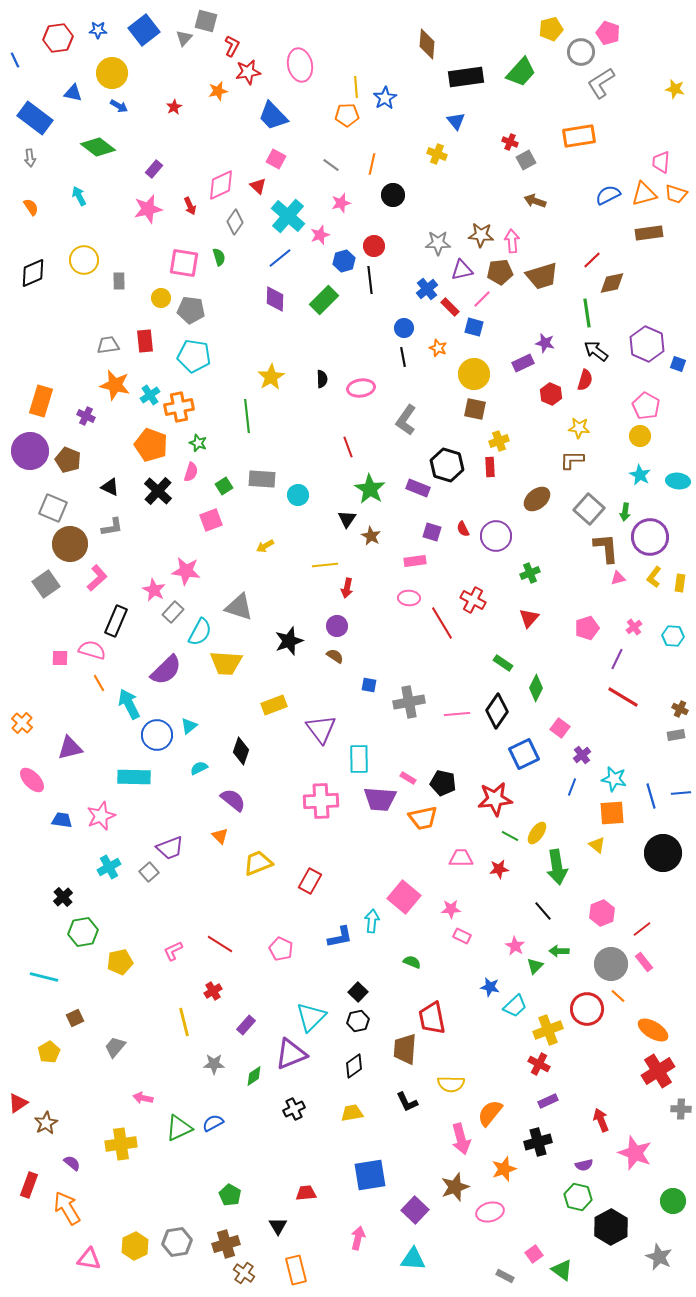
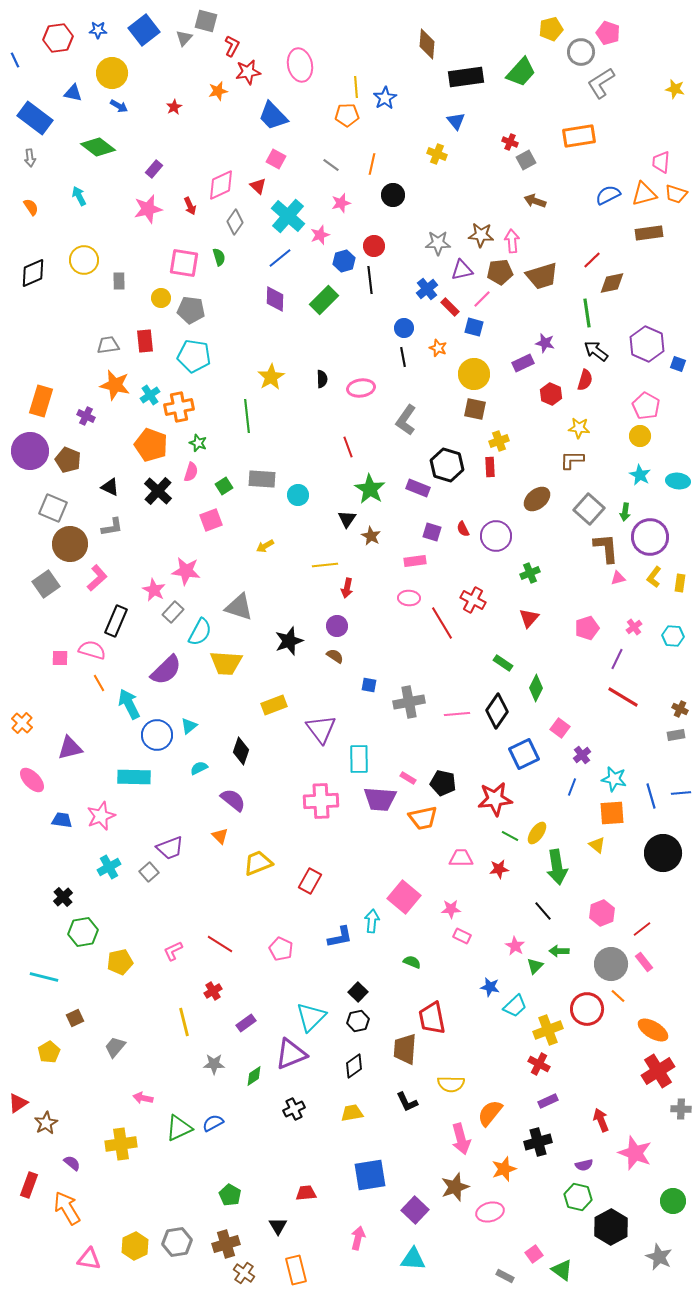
purple rectangle at (246, 1025): moved 2 px up; rotated 12 degrees clockwise
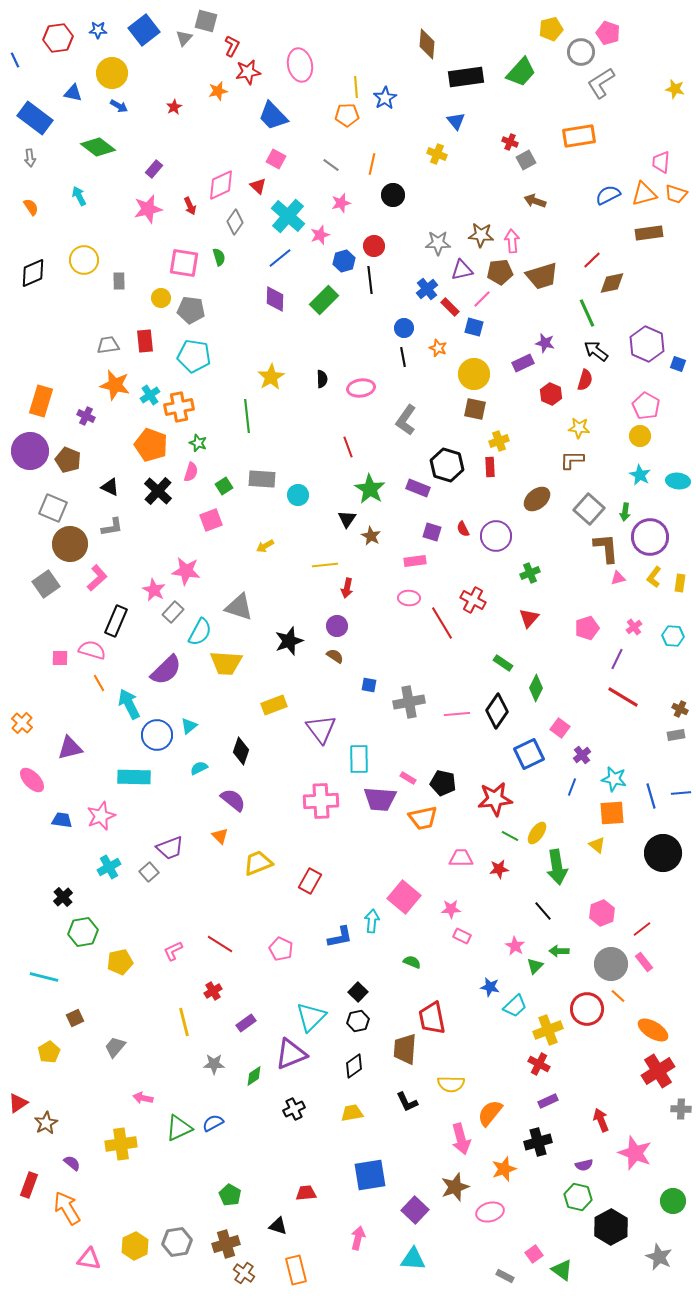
green line at (587, 313): rotated 16 degrees counterclockwise
blue square at (524, 754): moved 5 px right
black triangle at (278, 1226): rotated 42 degrees counterclockwise
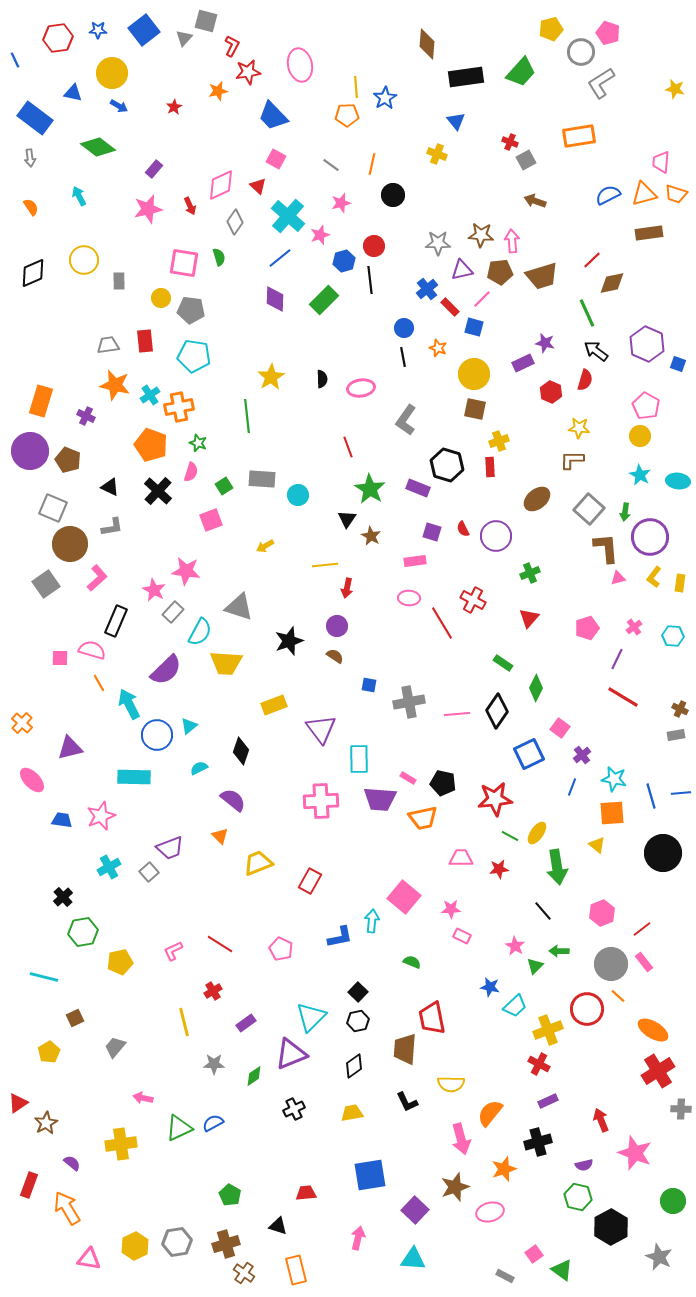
red hexagon at (551, 394): moved 2 px up
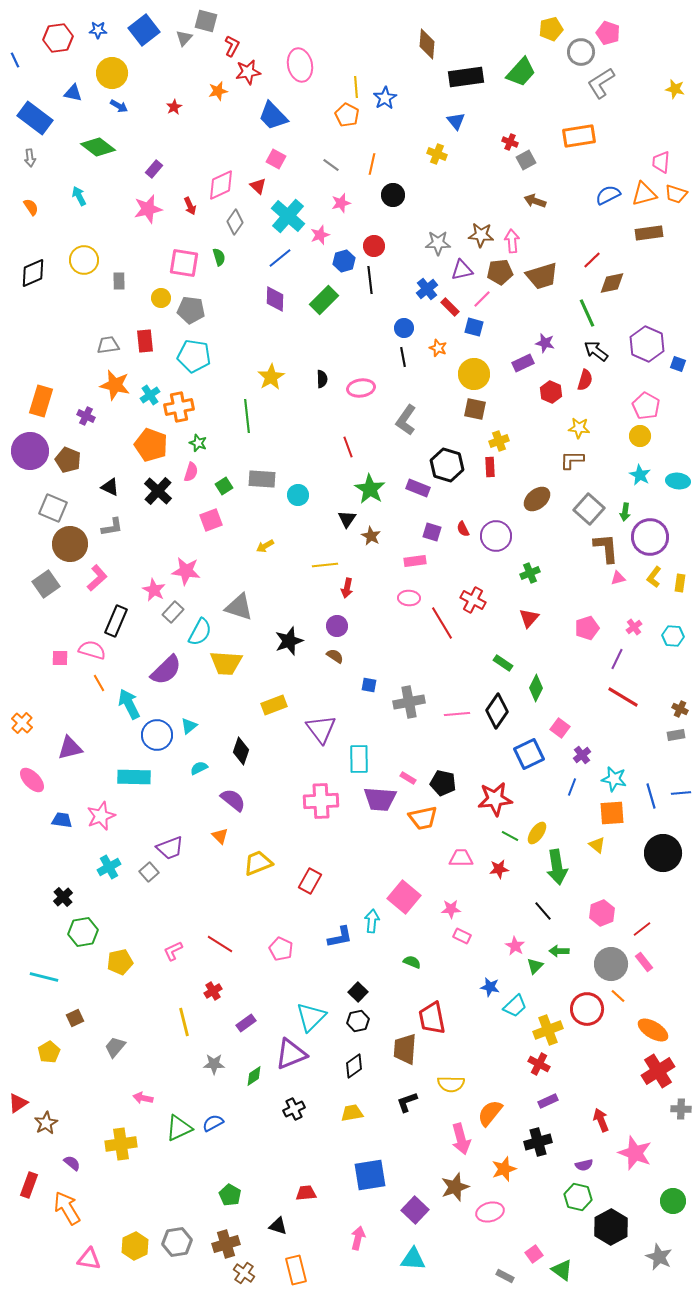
orange pentagon at (347, 115): rotated 30 degrees clockwise
black L-shape at (407, 1102): rotated 95 degrees clockwise
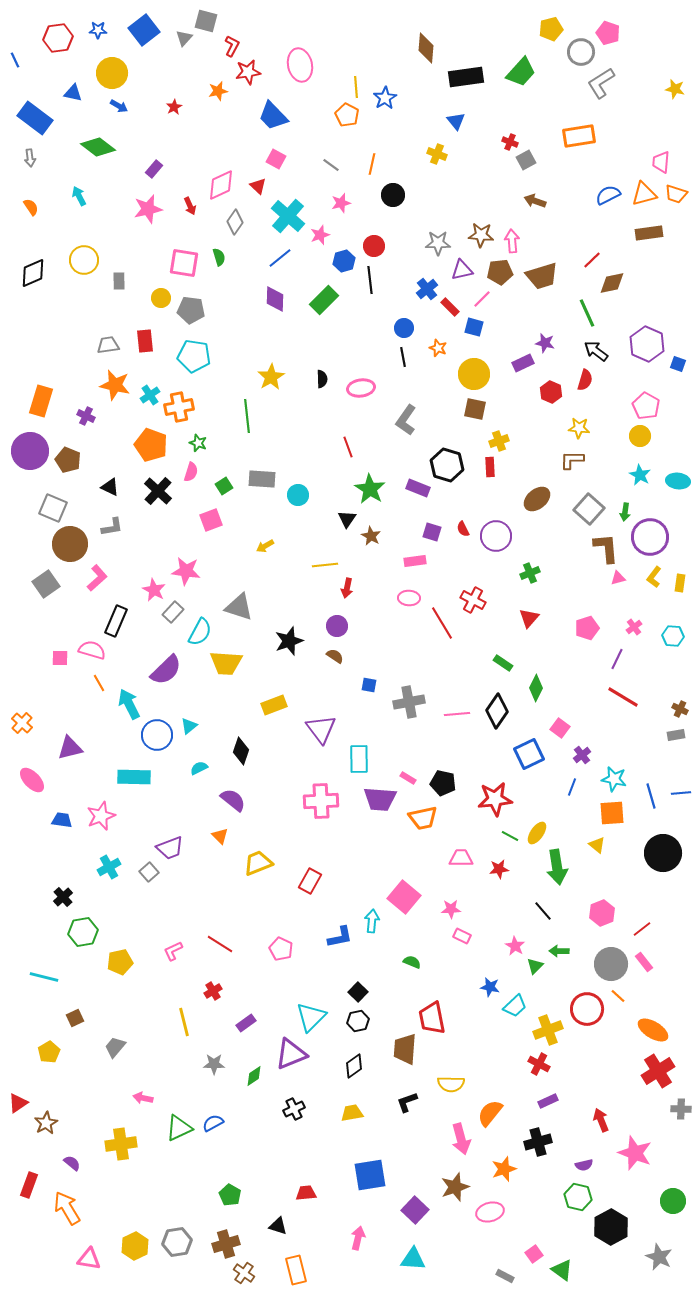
brown diamond at (427, 44): moved 1 px left, 4 px down
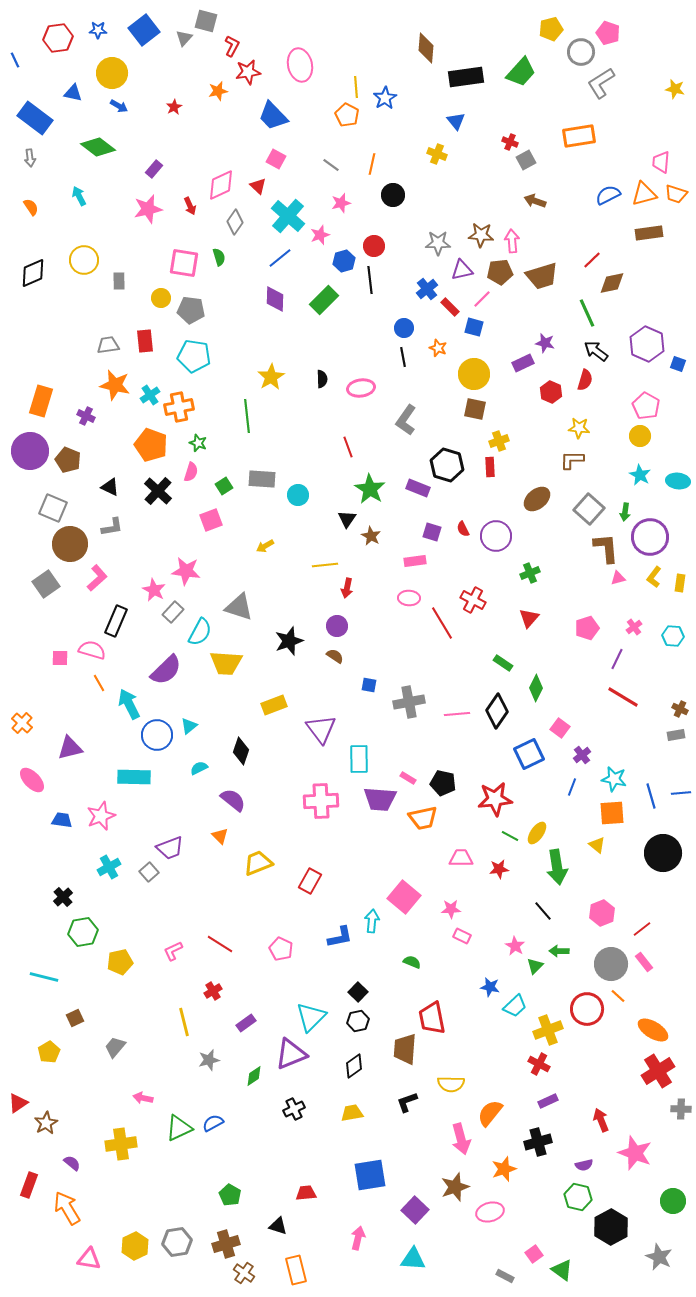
gray star at (214, 1064): moved 5 px left, 4 px up; rotated 15 degrees counterclockwise
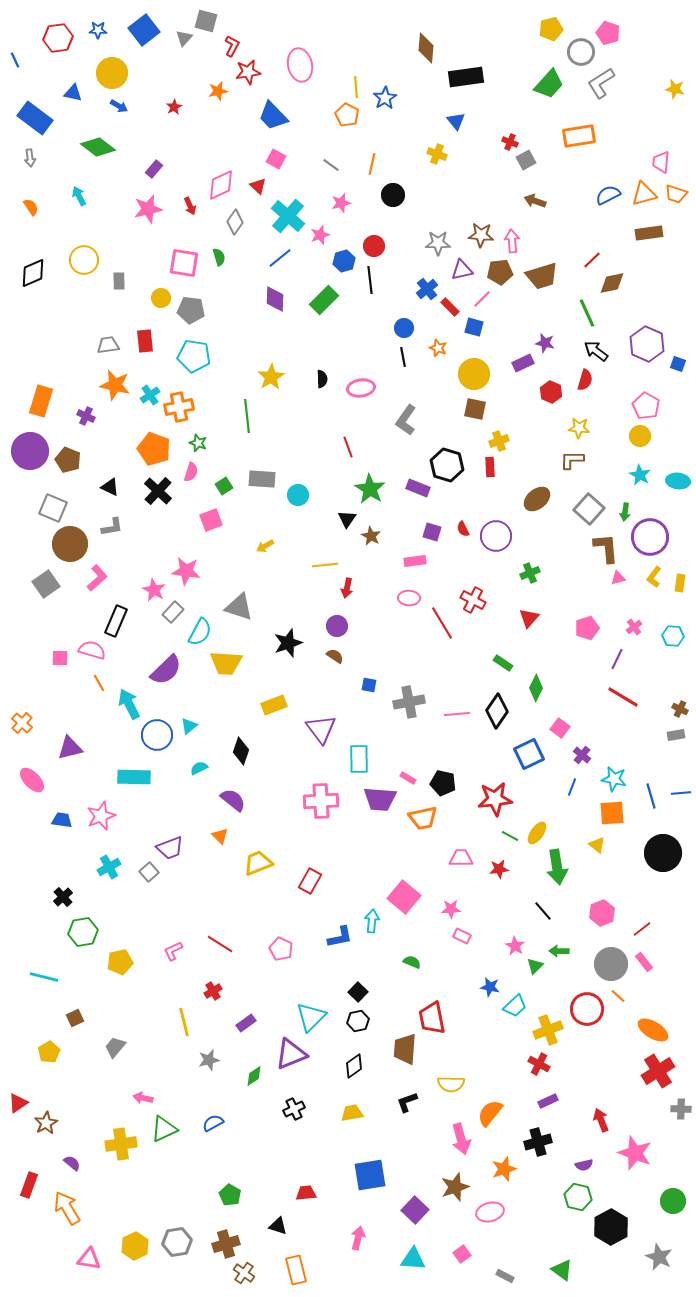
green trapezoid at (521, 72): moved 28 px right, 12 px down
orange pentagon at (151, 445): moved 3 px right, 4 px down
black star at (289, 641): moved 1 px left, 2 px down
purple cross at (582, 755): rotated 12 degrees counterclockwise
green triangle at (179, 1128): moved 15 px left, 1 px down
pink square at (534, 1254): moved 72 px left
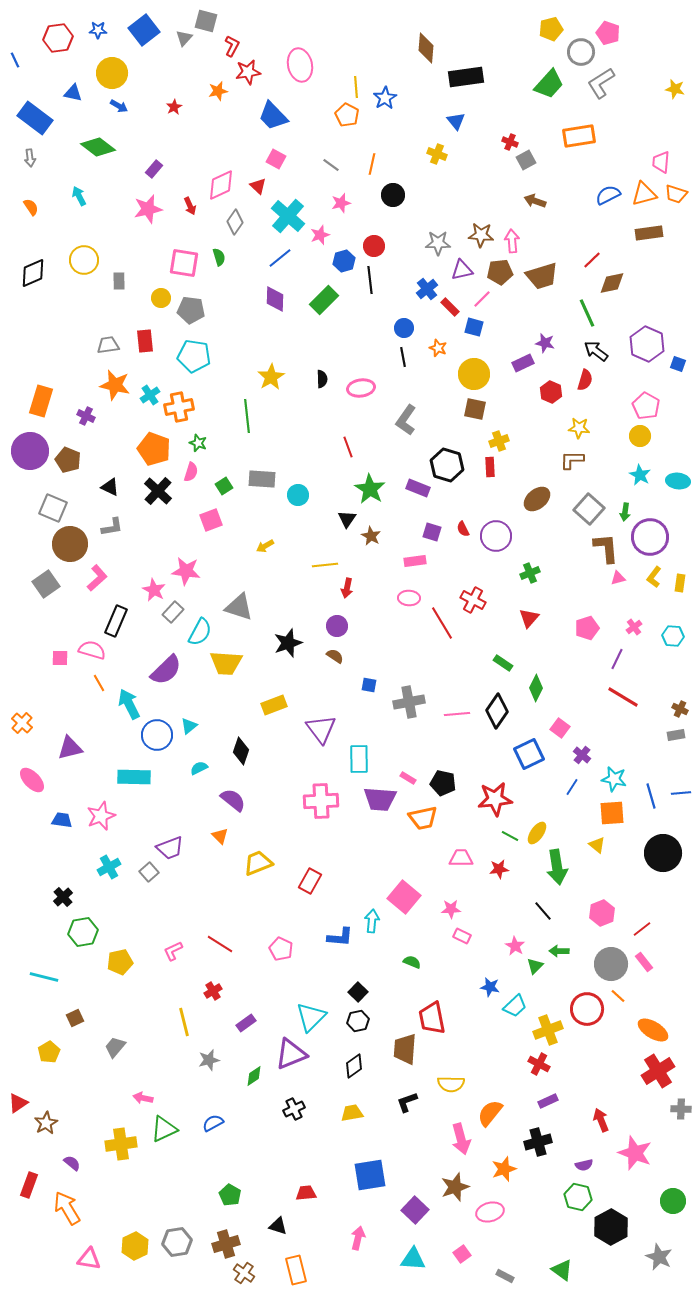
blue line at (572, 787): rotated 12 degrees clockwise
blue L-shape at (340, 937): rotated 16 degrees clockwise
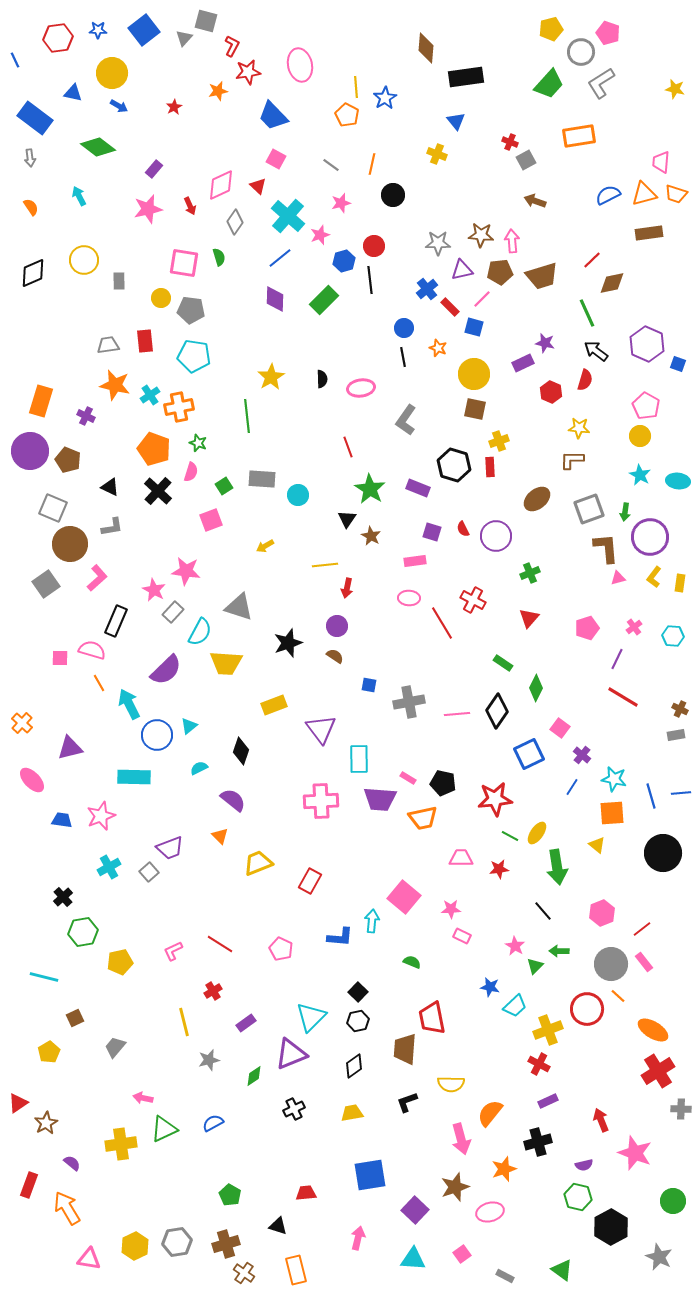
black hexagon at (447, 465): moved 7 px right
gray square at (589, 509): rotated 28 degrees clockwise
